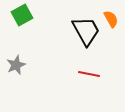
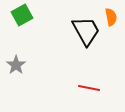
orange semicircle: moved 2 px up; rotated 18 degrees clockwise
gray star: rotated 12 degrees counterclockwise
red line: moved 14 px down
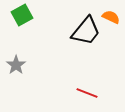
orange semicircle: rotated 54 degrees counterclockwise
black trapezoid: rotated 68 degrees clockwise
red line: moved 2 px left, 5 px down; rotated 10 degrees clockwise
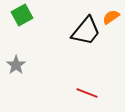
orange semicircle: rotated 60 degrees counterclockwise
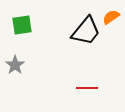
green square: moved 10 px down; rotated 20 degrees clockwise
gray star: moved 1 px left
red line: moved 5 px up; rotated 20 degrees counterclockwise
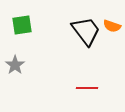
orange semicircle: moved 1 px right, 9 px down; rotated 126 degrees counterclockwise
black trapezoid: rotated 76 degrees counterclockwise
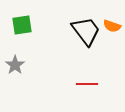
red line: moved 4 px up
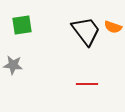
orange semicircle: moved 1 px right, 1 px down
gray star: moved 2 px left; rotated 30 degrees counterclockwise
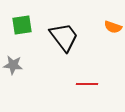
black trapezoid: moved 22 px left, 6 px down
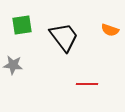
orange semicircle: moved 3 px left, 3 px down
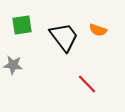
orange semicircle: moved 12 px left
red line: rotated 45 degrees clockwise
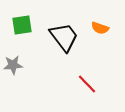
orange semicircle: moved 2 px right, 2 px up
gray star: rotated 12 degrees counterclockwise
